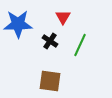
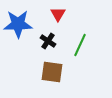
red triangle: moved 5 px left, 3 px up
black cross: moved 2 px left
brown square: moved 2 px right, 9 px up
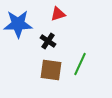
red triangle: rotated 42 degrees clockwise
green line: moved 19 px down
brown square: moved 1 px left, 2 px up
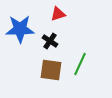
blue star: moved 2 px right, 5 px down
black cross: moved 2 px right
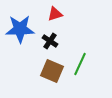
red triangle: moved 3 px left
brown square: moved 1 px right, 1 px down; rotated 15 degrees clockwise
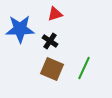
green line: moved 4 px right, 4 px down
brown square: moved 2 px up
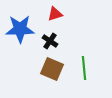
green line: rotated 30 degrees counterclockwise
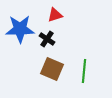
red triangle: moved 1 px down
black cross: moved 3 px left, 2 px up
green line: moved 3 px down; rotated 10 degrees clockwise
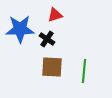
brown square: moved 2 px up; rotated 20 degrees counterclockwise
